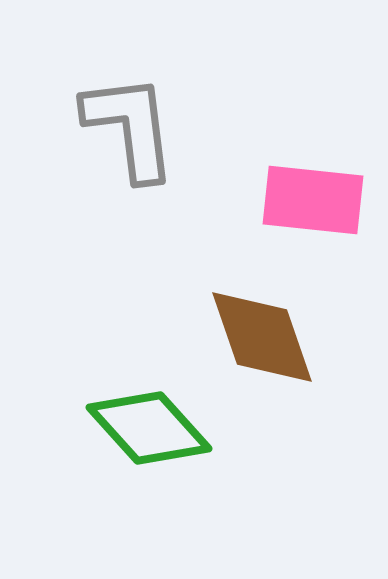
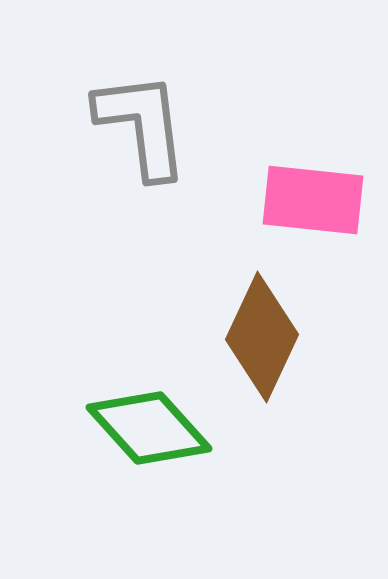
gray L-shape: moved 12 px right, 2 px up
brown diamond: rotated 44 degrees clockwise
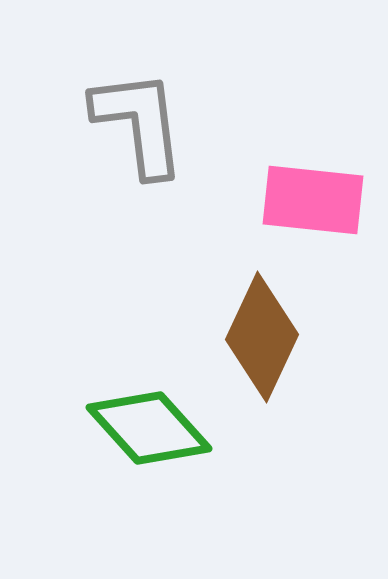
gray L-shape: moved 3 px left, 2 px up
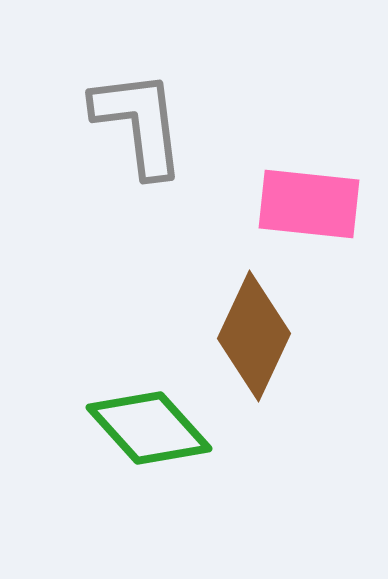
pink rectangle: moved 4 px left, 4 px down
brown diamond: moved 8 px left, 1 px up
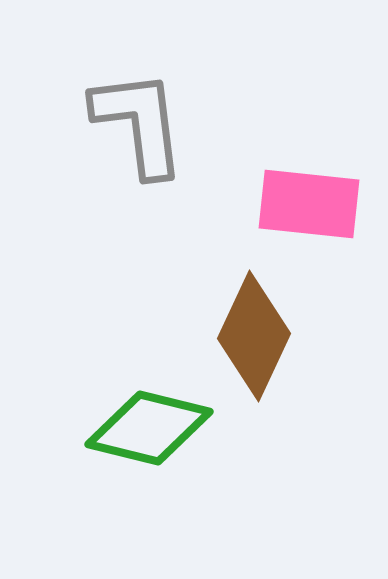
green diamond: rotated 34 degrees counterclockwise
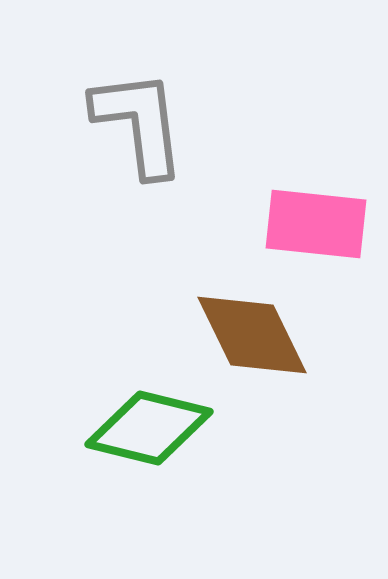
pink rectangle: moved 7 px right, 20 px down
brown diamond: moved 2 px left, 1 px up; rotated 51 degrees counterclockwise
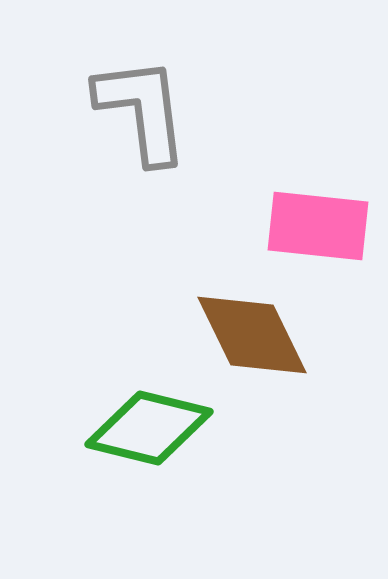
gray L-shape: moved 3 px right, 13 px up
pink rectangle: moved 2 px right, 2 px down
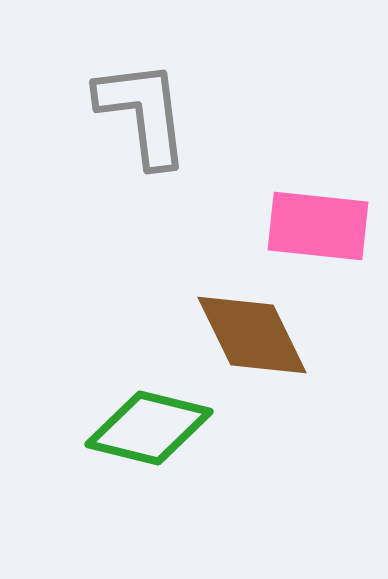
gray L-shape: moved 1 px right, 3 px down
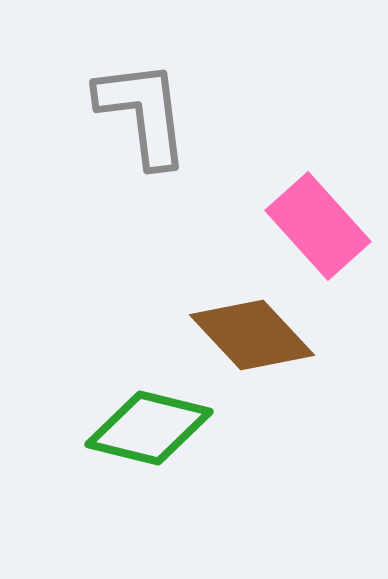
pink rectangle: rotated 42 degrees clockwise
brown diamond: rotated 17 degrees counterclockwise
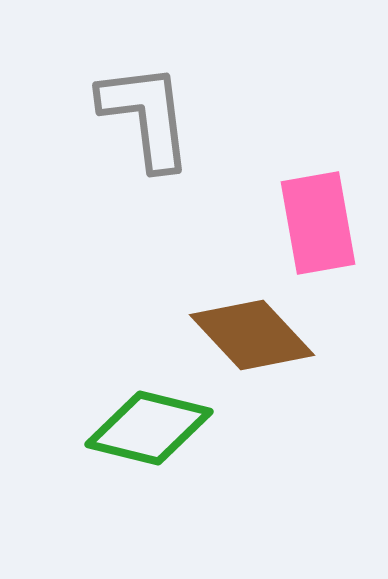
gray L-shape: moved 3 px right, 3 px down
pink rectangle: moved 3 px up; rotated 32 degrees clockwise
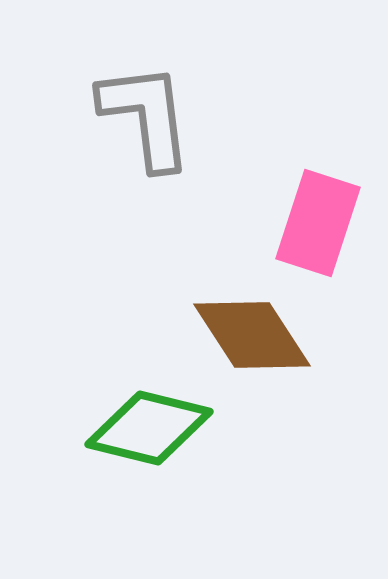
pink rectangle: rotated 28 degrees clockwise
brown diamond: rotated 10 degrees clockwise
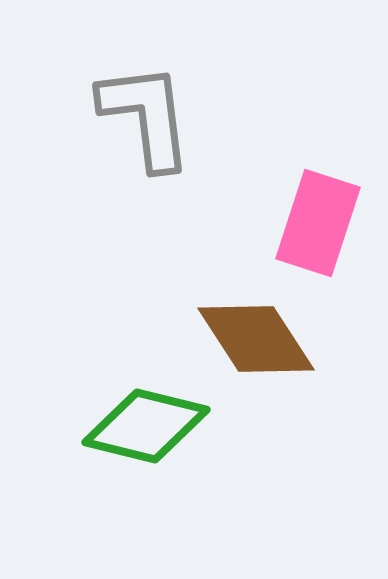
brown diamond: moved 4 px right, 4 px down
green diamond: moved 3 px left, 2 px up
